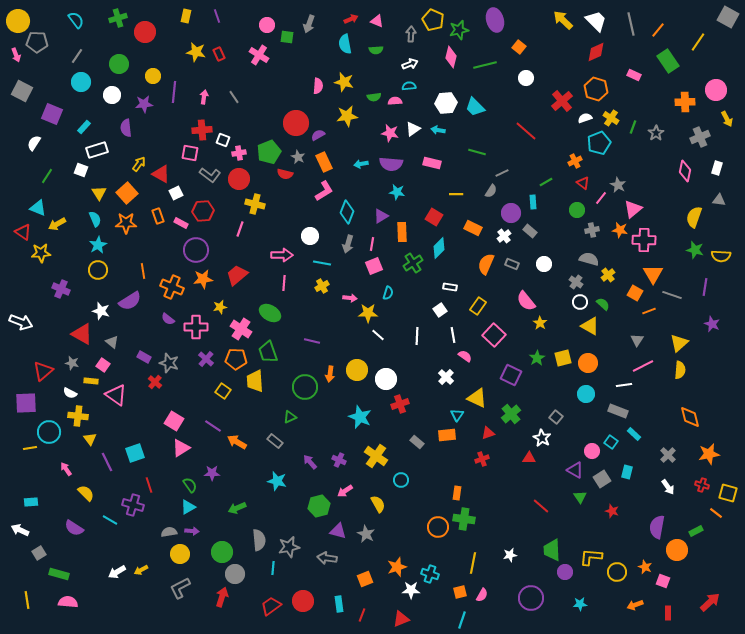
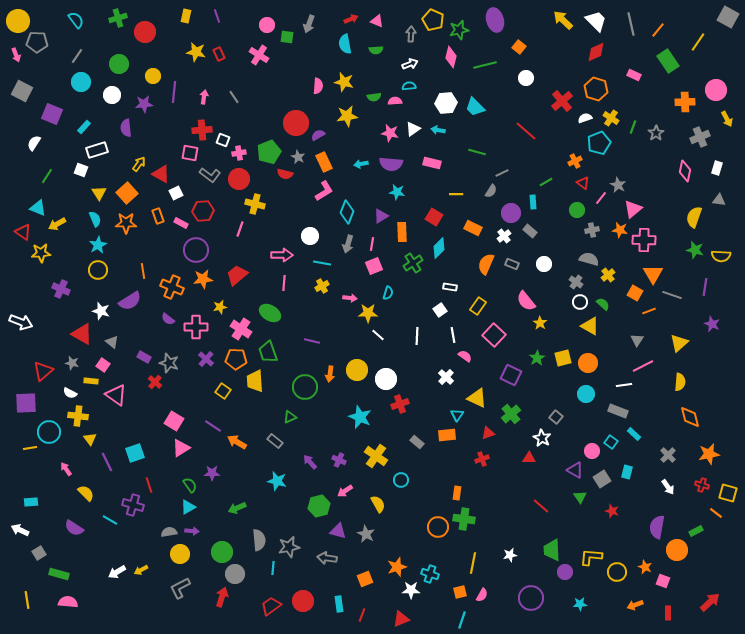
yellow semicircle at (680, 370): moved 12 px down
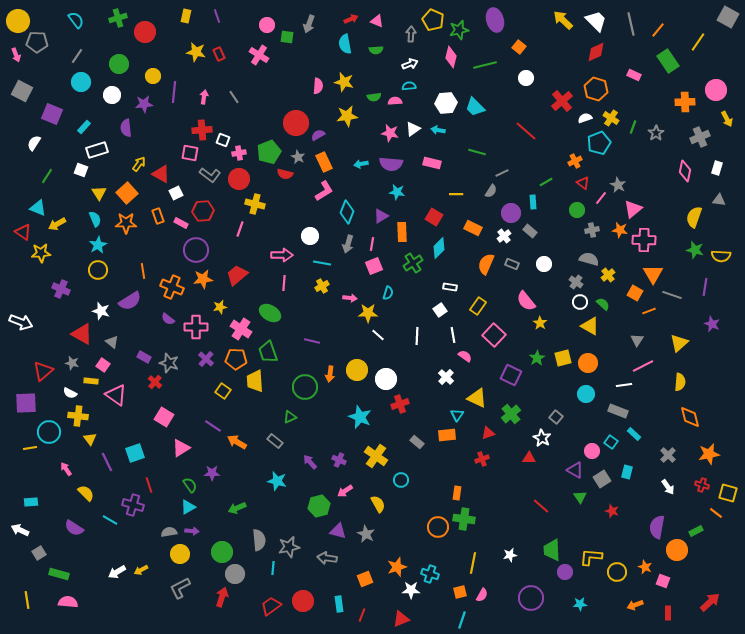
pink square at (174, 421): moved 10 px left, 4 px up
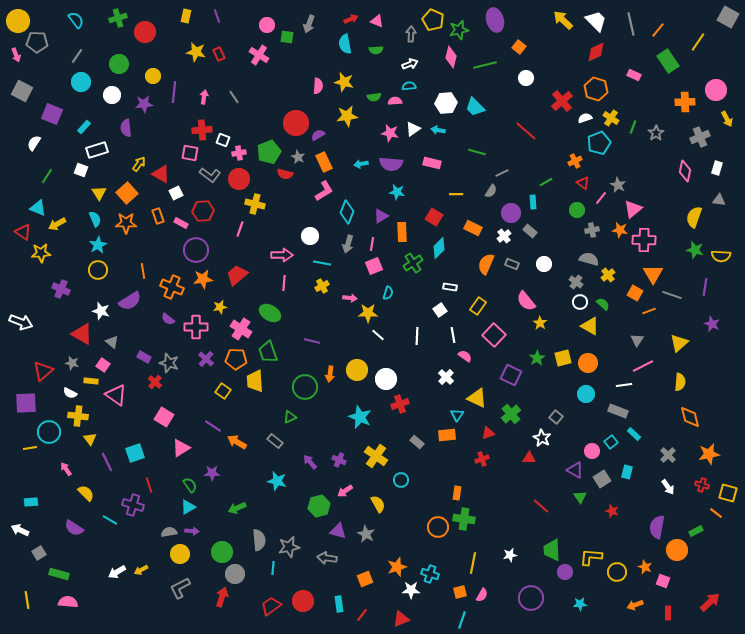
cyan square at (611, 442): rotated 16 degrees clockwise
red line at (362, 615): rotated 16 degrees clockwise
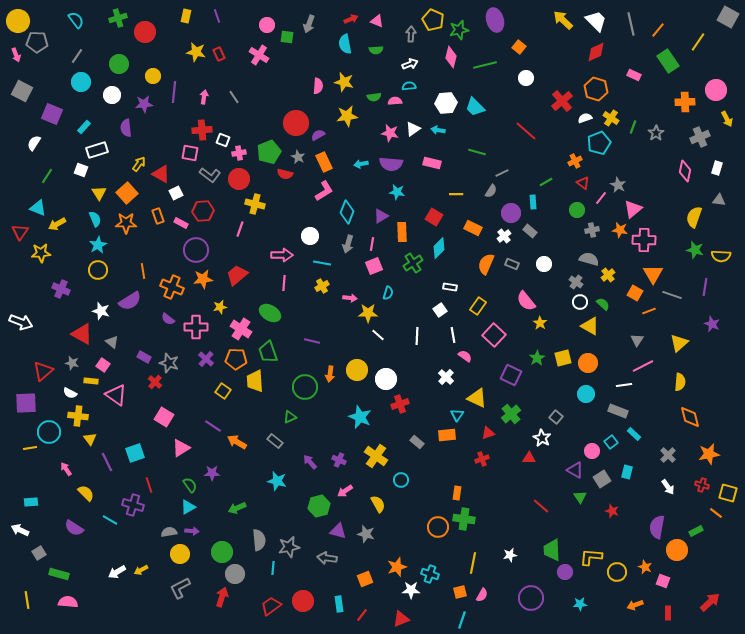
red triangle at (23, 232): moved 3 px left; rotated 30 degrees clockwise
gray star at (366, 534): rotated 12 degrees counterclockwise
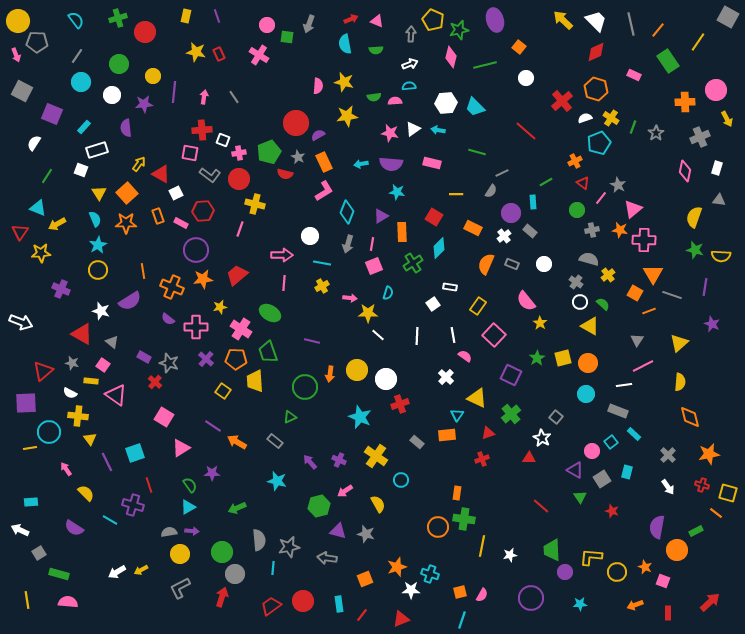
white square at (440, 310): moved 7 px left, 6 px up
yellow line at (473, 563): moved 9 px right, 17 px up
